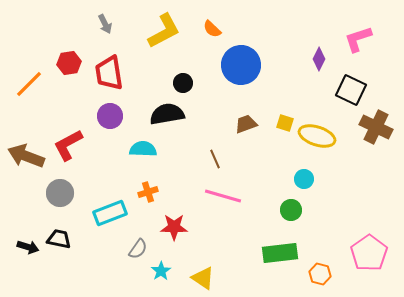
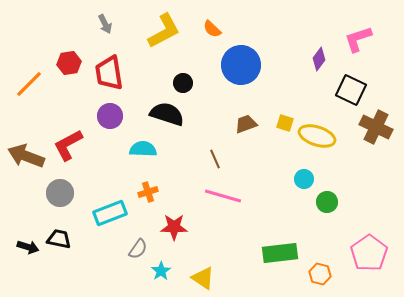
purple diamond: rotated 10 degrees clockwise
black semicircle: rotated 28 degrees clockwise
green circle: moved 36 px right, 8 px up
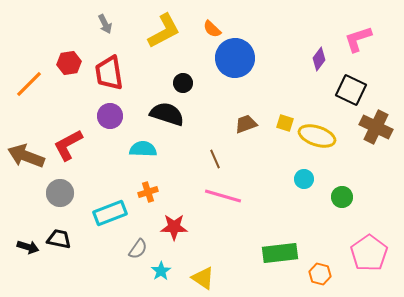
blue circle: moved 6 px left, 7 px up
green circle: moved 15 px right, 5 px up
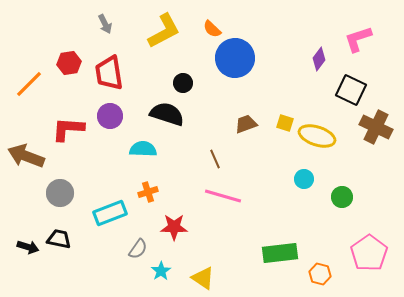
red L-shape: moved 16 px up; rotated 32 degrees clockwise
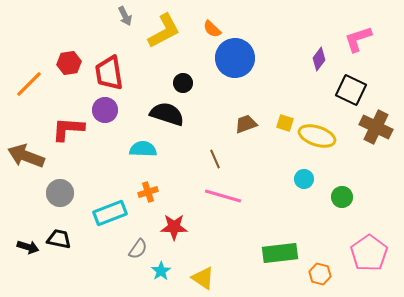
gray arrow: moved 20 px right, 8 px up
purple circle: moved 5 px left, 6 px up
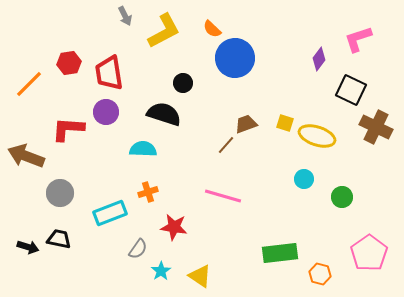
purple circle: moved 1 px right, 2 px down
black semicircle: moved 3 px left
brown line: moved 11 px right, 14 px up; rotated 66 degrees clockwise
red star: rotated 8 degrees clockwise
yellow triangle: moved 3 px left, 2 px up
